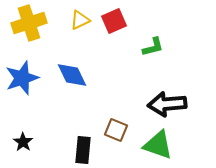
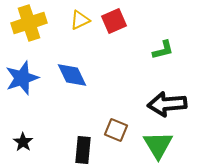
green L-shape: moved 10 px right, 3 px down
green triangle: rotated 40 degrees clockwise
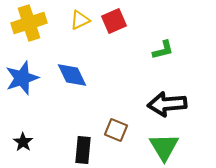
green triangle: moved 6 px right, 2 px down
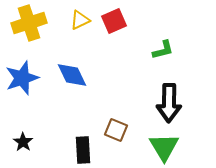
black arrow: moved 2 px right, 1 px up; rotated 84 degrees counterclockwise
black rectangle: rotated 8 degrees counterclockwise
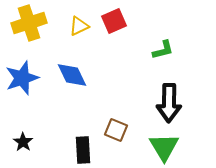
yellow triangle: moved 1 px left, 6 px down
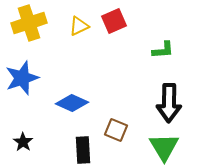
green L-shape: rotated 10 degrees clockwise
blue diamond: moved 28 px down; rotated 40 degrees counterclockwise
